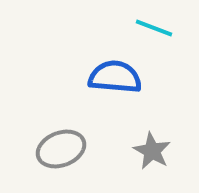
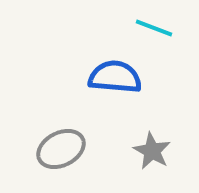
gray ellipse: rotated 6 degrees counterclockwise
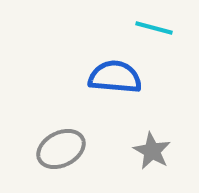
cyan line: rotated 6 degrees counterclockwise
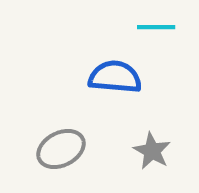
cyan line: moved 2 px right, 1 px up; rotated 15 degrees counterclockwise
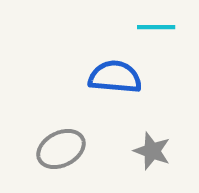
gray star: rotated 9 degrees counterclockwise
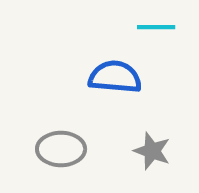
gray ellipse: rotated 27 degrees clockwise
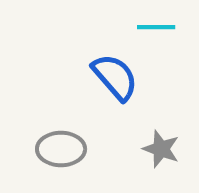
blue semicircle: rotated 44 degrees clockwise
gray star: moved 9 px right, 2 px up
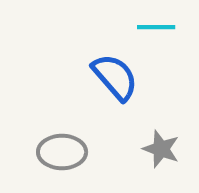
gray ellipse: moved 1 px right, 3 px down
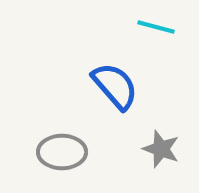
cyan line: rotated 15 degrees clockwise
blue semicircle: moved 9 px down
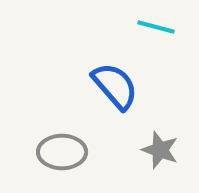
gray star: moved 1 px left, 1 px down
